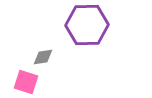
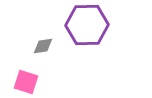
gray diamond: moved 11 px up
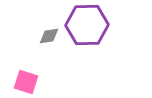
gray diamond: moved 6 px right, 10 px up
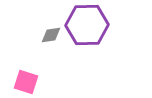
gray diamond: moved 2 px right, 1 px up
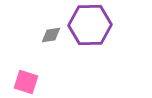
purple hexagon: moved 3 px right
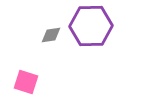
purple hexagon: moved 1 px right, 1 px down
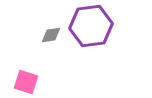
purple hexagon: rotated 6 degrees counterclockwise
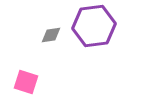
purple hexagon: moved 3 px right
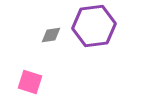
pink square: moved 4 px right
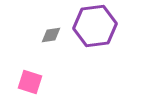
purple hexagon: moved 1 px right
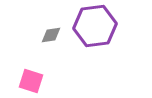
pink square: moved 1 px right, 1 px up
